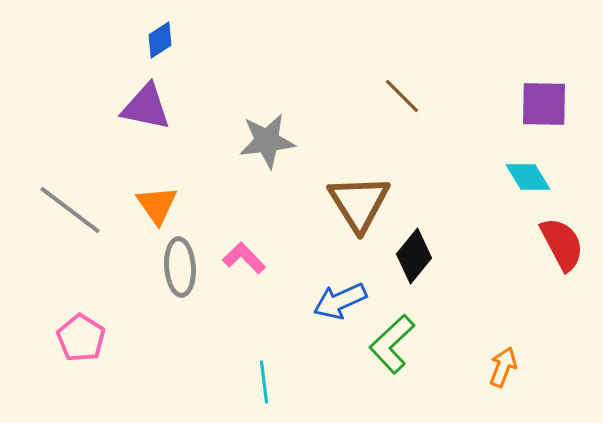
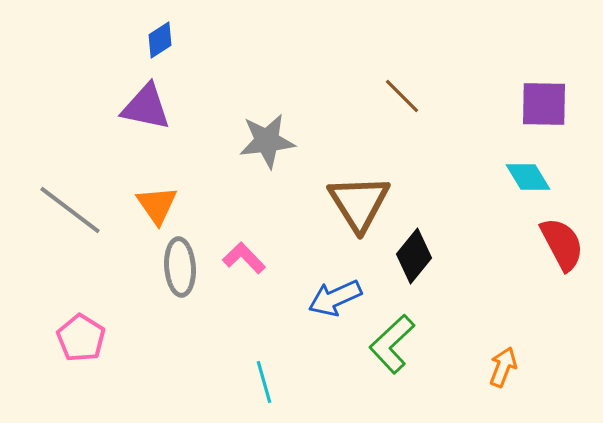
blue arrow: moved 5 px left, 3 px up
cyan line: rotated 9 degrees counterclockwise
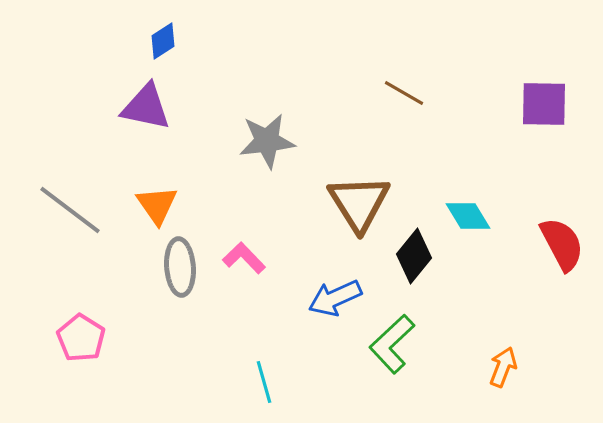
blue diamond: moved 3 px right, 1 px down
brown line: moved 2 px right, 3 px up; rotated 15 degrees counterclockwise
cyan diamond: moved 60 px left, 39 px down
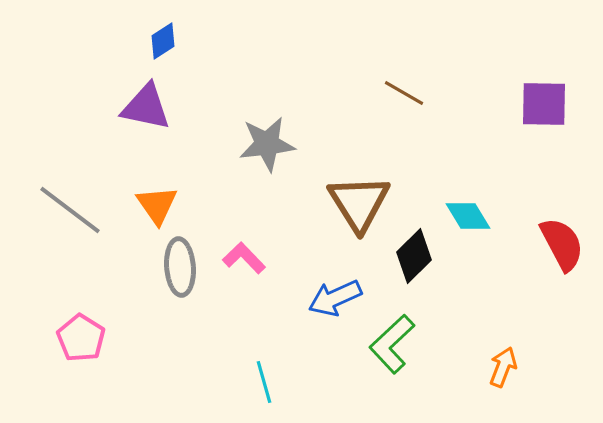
gray star: moved 3 px down
black diamond: rotated 6 degrees clockwise
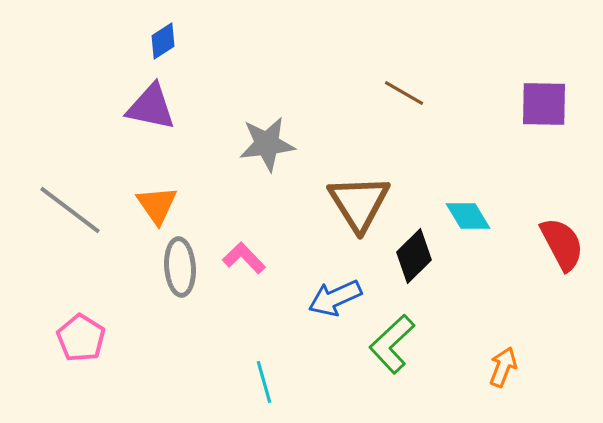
purple triangle: moved 5 px right
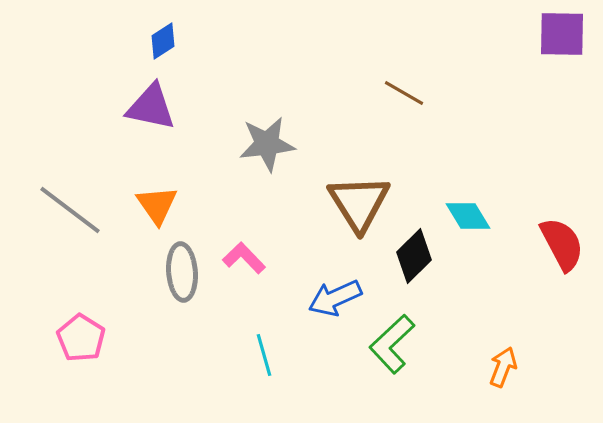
purple square: moved 18 px right, 70 px up
gray ellipse: moved 2 px right, 5 px down
cyan line: moved 27 px up
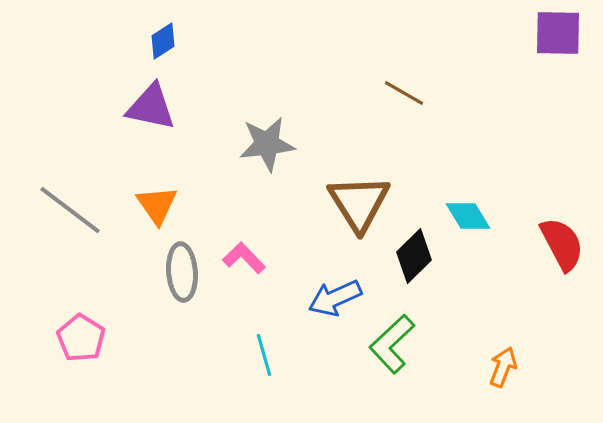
purple square: moved 4 px left, 1 px up
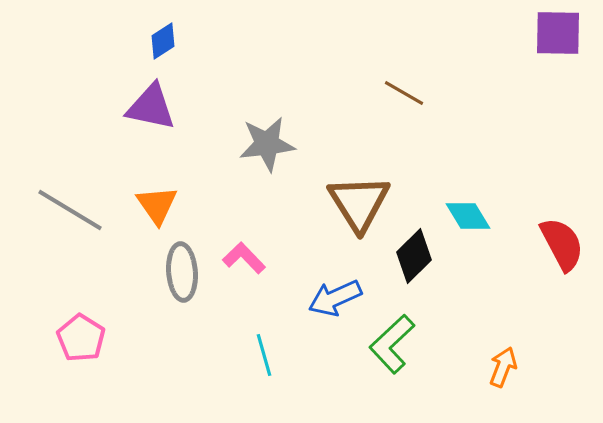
gray line: rotated 6 degrees counterclockwise
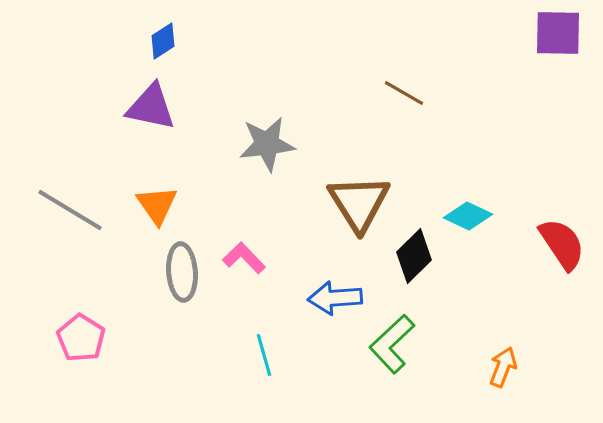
cyan diamond: rotated 33 degrees counterclockwise
red semicircle: rotated 6 degrees counterclockwise
blue arrow: rotated 20 degrees clockwise
